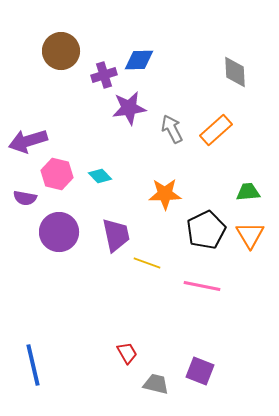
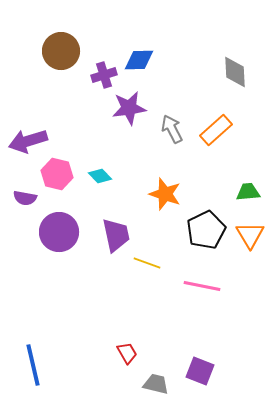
orange star: rotated 20 degrees clockwise
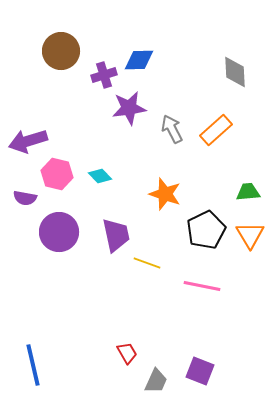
gray trapezoid: moved 3 px up; rotated 100 degrees clockwise
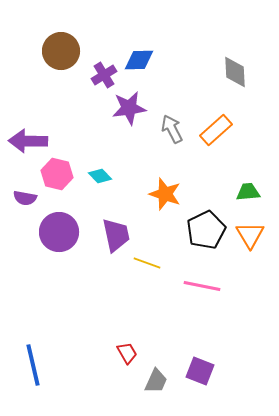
purple cross: rotated 15 degrees counterclockwise
purple arrow: rotated 18 degrees clockwise
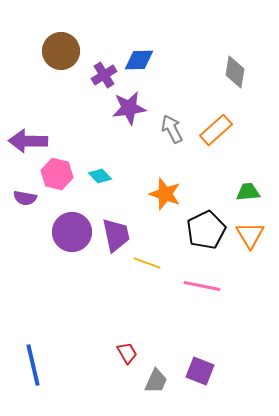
gray diamond: rotated 12 degrees clockwise
purple circle: moved 13 px right
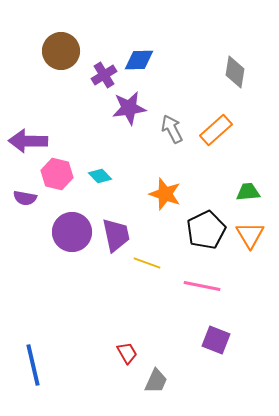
purple square: moved 16 px right, 31 px up
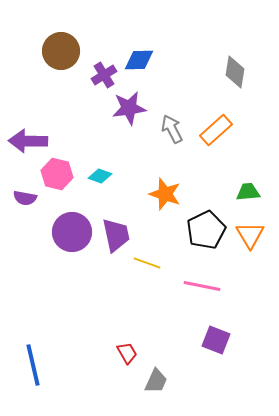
cyan diamond: rotated 25 degrees counterclockwise
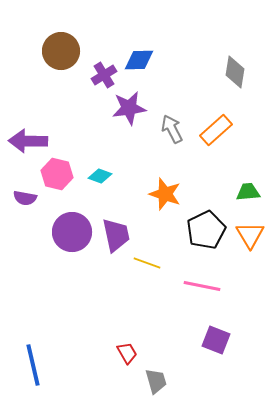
gray trapezoid: rotated 40 degrees counterclockwise
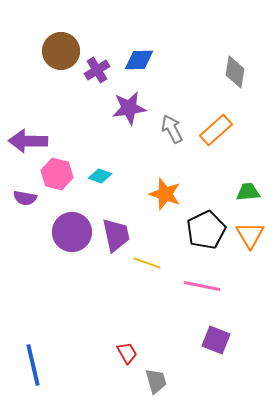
purple cross: moved 7 px left, 5 px up
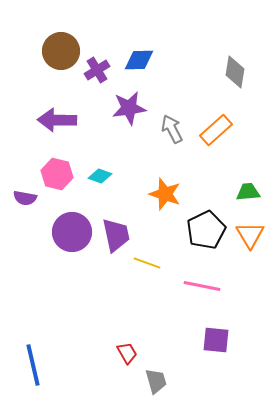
purple arrow: moved 29 px right, 21 px up
purple square: rotated 16 degrees counterclockwise
